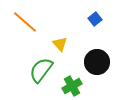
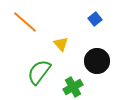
yellow triangle: moved 1 px right
black circle: moved 1 px up
green semicircle: moved 2 px left, 2 px down
green cross: moved 1 px right, 1 px down
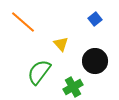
orange line: moved 2 px left
black circle: moved 2 px left
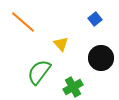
black circle: moved 6 px right, 3 px up
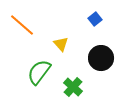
orange line: moved 1 px left, 3 px down
green cross: rotated 18 degrees counterclockwise
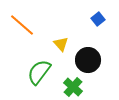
blue square: moved 3 px right
black circle: moved 13 px left, 2 px down
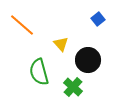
green semicircle: rotated 52 degrees counterclockwise
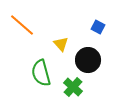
blue square: moved 8 px down; rotated 24 degrees counterclockwise
green semicircle: moved 2 px right, 1 px down
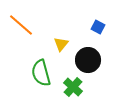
orange line: moved 1 px left
yellow triangle: rotated 21 degrees clockwise
